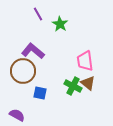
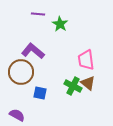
purple line: rotated 56 degrees counterclockwise
pink trapezoid: moved 1 px right, 1 px up
brown circle: moved 2 px left, 1 px down
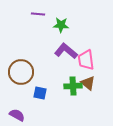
green star: moved 1 px right, 1 px down; rotated 28 degrees counterclockwise
purple L-shape: moved 33 px right
green cross: rotated 30 degrees counterclockwise
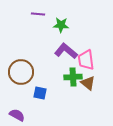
green cross: moved 9 px up
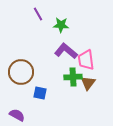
purple line: rotated 56 degrees clockwise
brown triangle: rotated 28 degrees clockwise
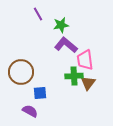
green star: rotated 14 degrees counterclockwise
purple L-shape: moved 6 px up
pink trapezoid: moved 1 px left
green cross: moved 1 px right, 1 px up
blue square: rotated 16 degrees counterclockwise
purple semicircle: moved 13 px right, 4 px up
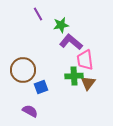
purple L-shape: moved 5 px right, 3 px up
brown circle: moved 2 px right, 2 px up
blue square: moved 1 px right, 6 px up; rotated 16 degrees counterclockwise
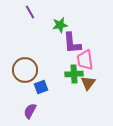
purple line: moved 8 px left, 2 px up
green star: moved 1 px left
purple L-shape: moved 1 px right, 1 px down; rotated 135 degrees counterclockwise
brown circle: moved 2 px right
green cross: moved 2 px up
purple semicircle: rotated 91 degrees counterclockwise
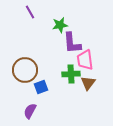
green cross: moved 3 px left
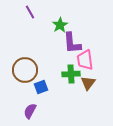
green star: rotated 21 degrees counterclockwise
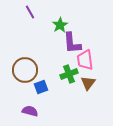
green cross: moved 2 px left; rotated 18 degrees counterclockwise
purple semicircle: rotated 77 degrees clockwise
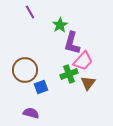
purple L-shape: rotated 20 degrees clockwise
pink trapezoid: moved 2 px left, 1 px down; rotated 130 degrees counterclockwise
purple semicircle: moved 1 px right, 2 px down
